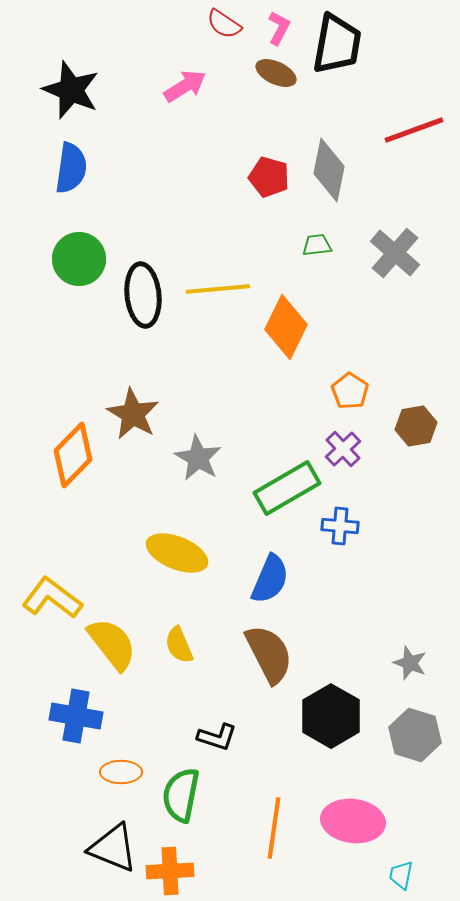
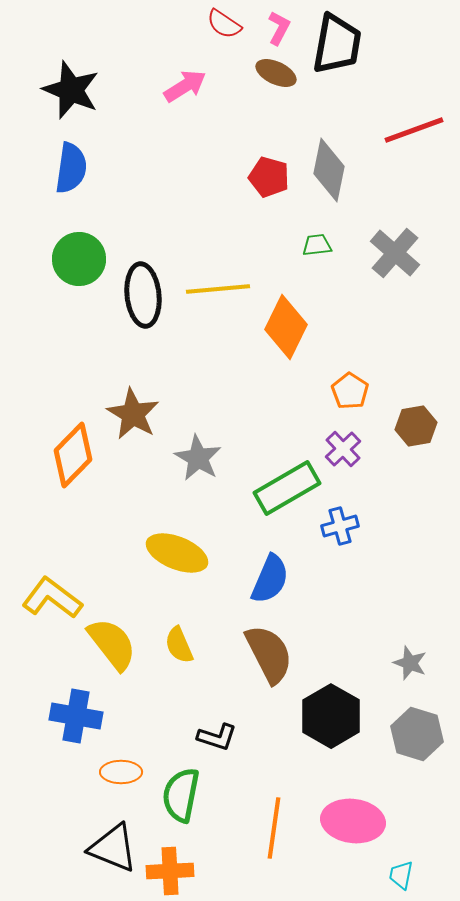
blue cross at (340, 526): rotated 21 degrees counterclockwise
gray hexagon at (415, 735): moved 2 px right, 1 px up
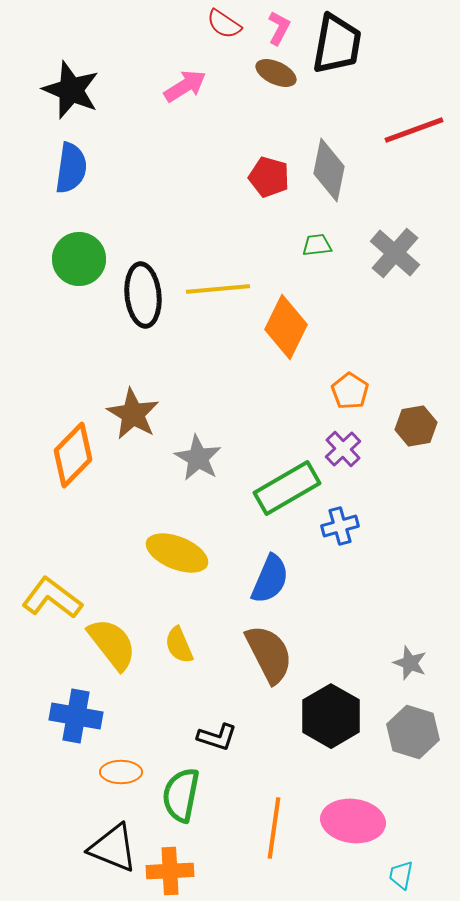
gray hexagon at (417, 734): moved 4 px left, 2 px up
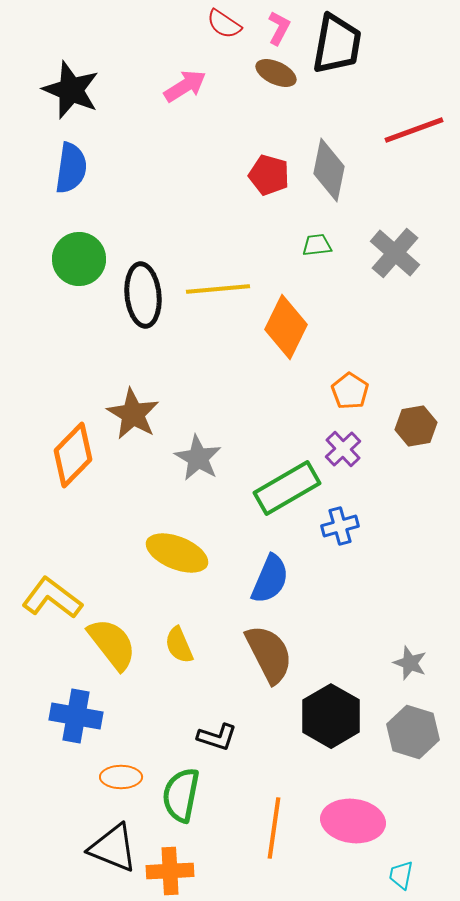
red pentagon at (269, 177): moved 2 px up
orange ellipse at (121, 772): moved 5 px down
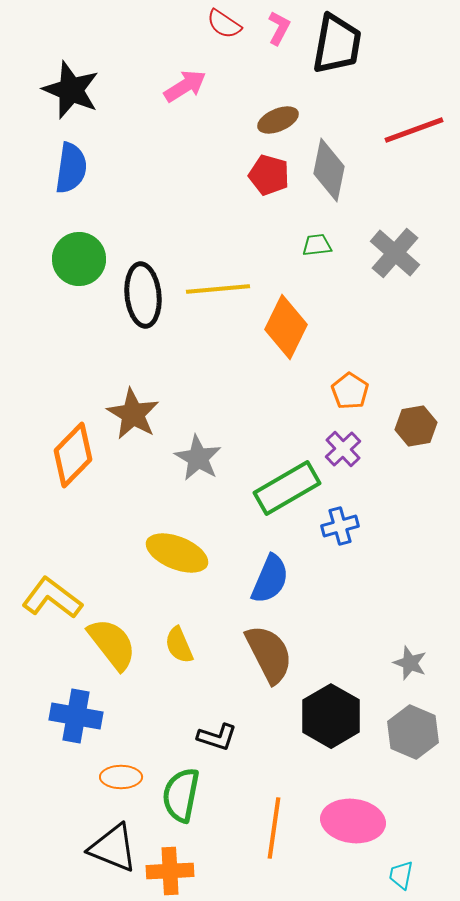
brown ellipse at (276, 73): moved 2 px right, 47 px down; rotated 48 degrees counterclockwise
gray hexagon at (413, 732): rotated 6 degrees clockwise
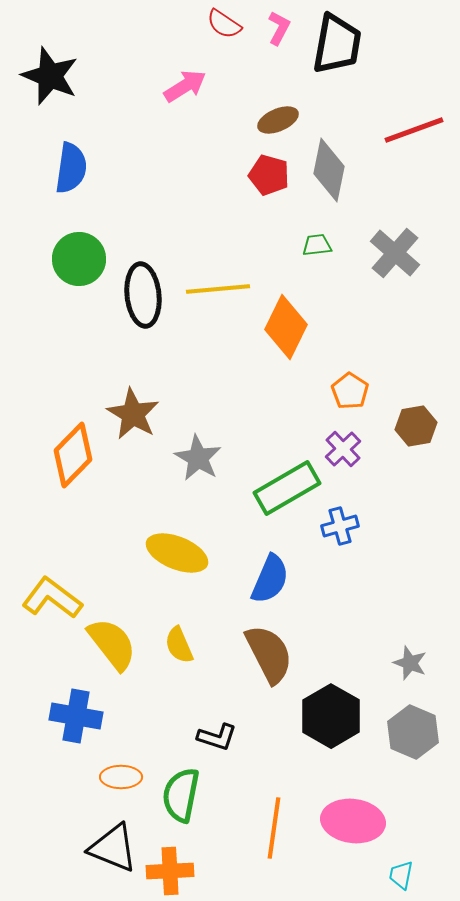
black star at (71, 90): moved 21 px left, 14 px up
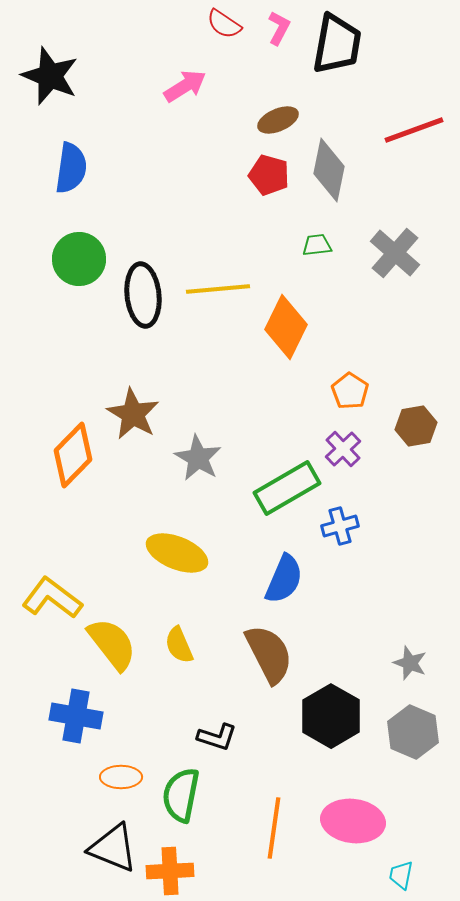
blue semicircle at (270, 579): moved 14 px right
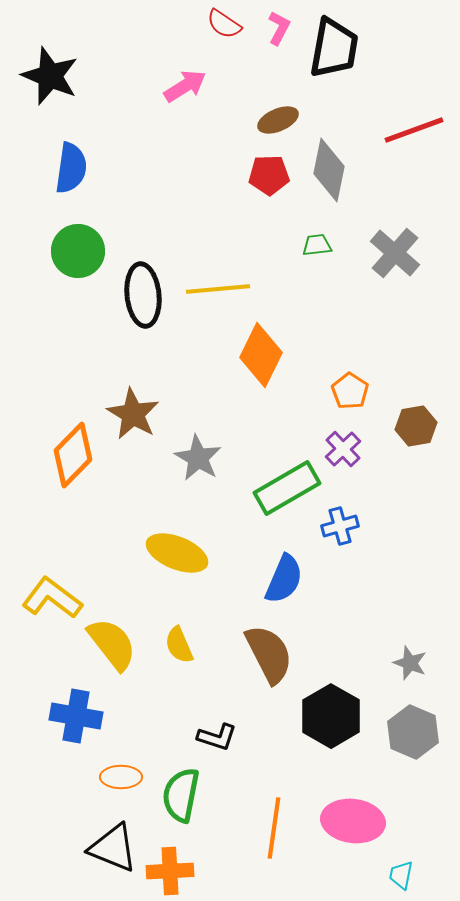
black trapezoid at (337, 44): moved 3 px left, 4 px down
red pentagon at (269, 175): rotated 18 degrees counterclockwise
green circle at (79, 259): moved 1 px left, 8 px up
orange diamond at (286, 327): moved 25 px left, 28 px down
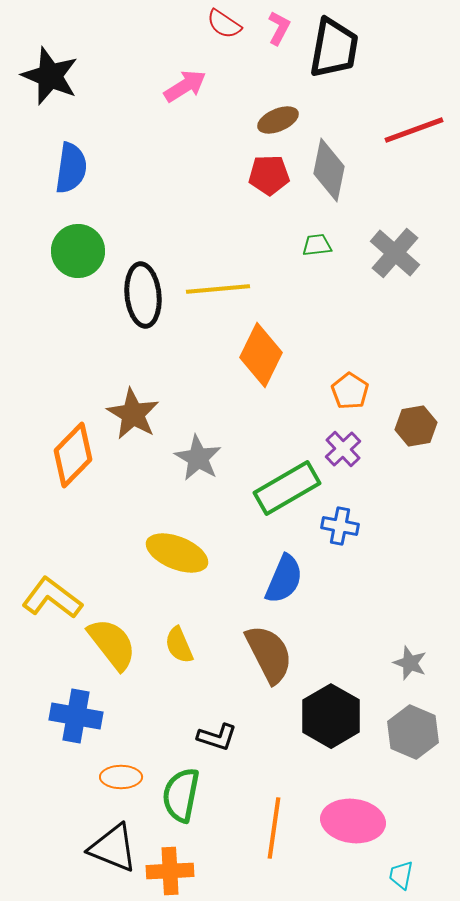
blue cross at (340, 526): rotated 27 degrees clockwise
